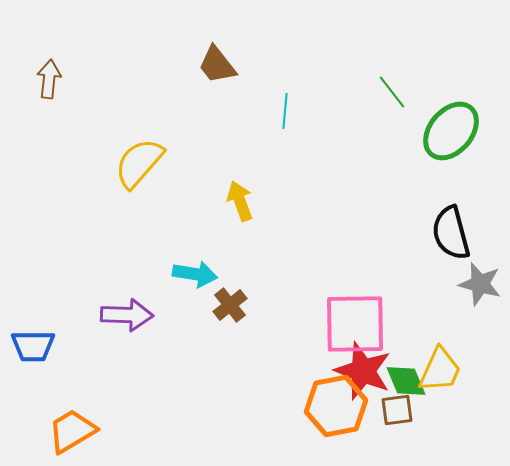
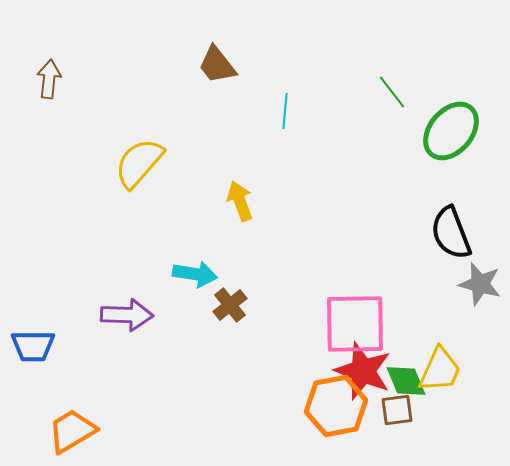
black semicircle: rotated 6 degrees counterclockwise
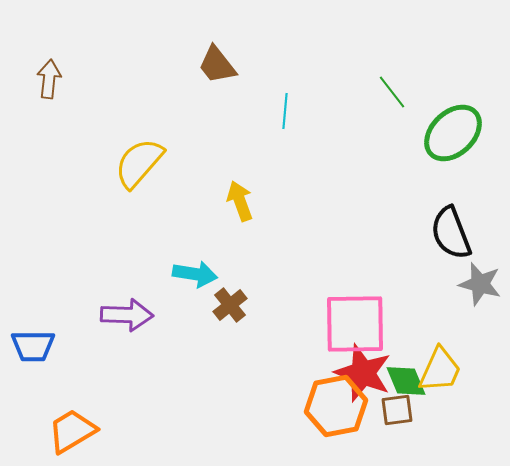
green ellipse: moved 2 px right, 2 px down; rotated 6 degrees clockwise
red star: moved 2 px down
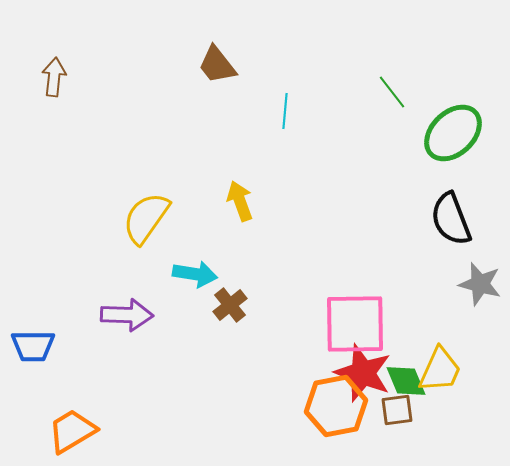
brown arrow: moved 5 px right, 2 px up
yellow semicircle: moved 7 px right, 55 px down; rotated 6 degrees counterclockwise
black semicircle: moved 14 px up
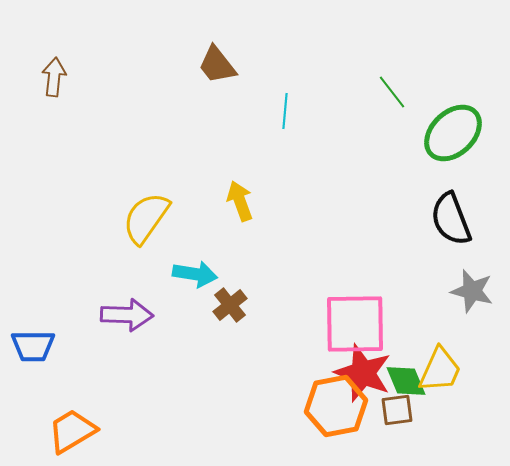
gray star: moved 8 px left, 7 px down
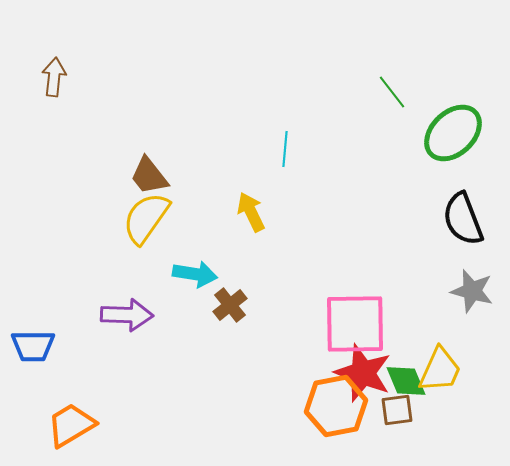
brown trapezoid: moved 68 px left, 111 px down
cyan line: moved 38 px down
yellow arrow: moved 11 px right, 11 px down; rotated 6 degrees counterclockwise
black semicircle: moved 12 px right
orange trapezoid: moved 1 px left, 6 px up
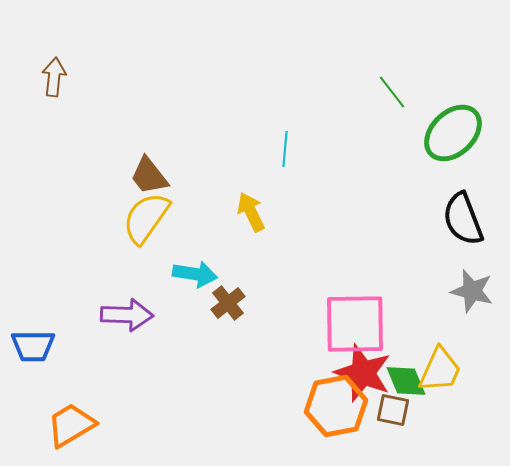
brown cross: moved 2 px left, 2 px up
brown square: moved 4 px left; rotated 20 degrees clockwise
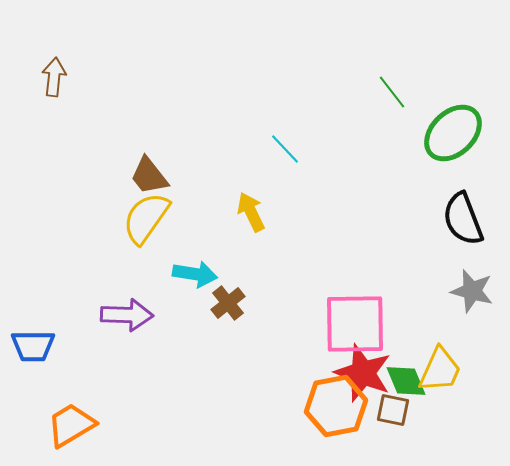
cyan line: rotated 48 degrees counterclockwise
